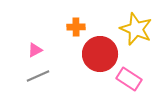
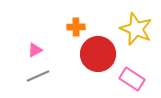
red circle: moved 2 px left
pink rectangle: moved 3 px right
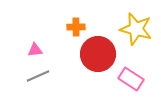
yellow star: rotated 8 degrees counterclockwise
pink triangle: rotated 21 degrees clockwise
pink rectangle: moved 1 px left
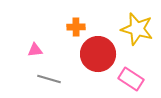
yellow star: moved 1 px right
gray line: moved 11 px right, 3 px down; rotated 40 degrees clockwise
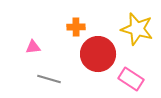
pink triangle: moved 2 px left, 3 px up
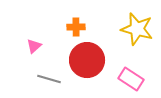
pink triangle: moved 1 px right, 1 px up; rotated 35 degrees counterclockwise
red circle: moved 11 px left, 6 px down
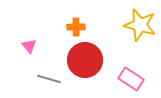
yellow star: moved 3 px right, 4 px up
pink triangle: moved 5 px left; rotated 28 degrees counterclockwise
red circle: moved 2 px left
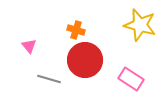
orange cross: moved 3 px down; rotated 18 degrees clockwise
